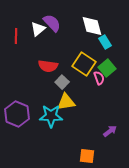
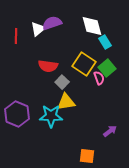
purple semicircle: rotated 66 degrees counterclockwise
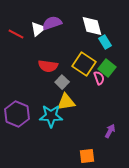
red line: moved 2 px up; rotated 63 degrees counterclockwise
green square: rotated 12 degrees counterclockwise
purple arrow: rotated 24 degrees counterclockwise
orange square: rotated 14 degrees counterclockwise
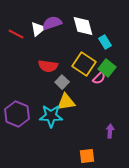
white diamond: moved 9 px left
pink semicircle: rotated 64 degrees clockwise
purple arrow: rotated 24 degrees counterclockwise
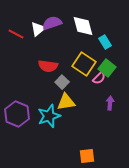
cyan star: moved 2 px left; rotated 20 degrees counterclockwise
purple arrow: moved 28 px up
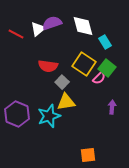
purple arrow: moved 2 px right, 4 px down
orange square: moved 1 px right, 1 px up
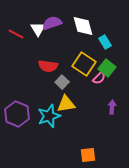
white triangle: rotated 21 degrees counterclockwise
yellow triangle: moved 2 px down
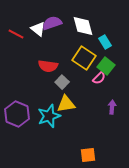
white triangle: rotated 21 degrees counterclockwise
yellow square: moved 6 px up
green square: moved 1 px left, 2 px up
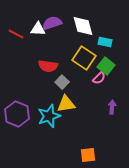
white triangle: rotated 35 degrees counterclockwise
cyan rectangle: rotated 48 degrees counterclockwise
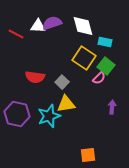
white triangle: moved 3 px up
red semicircle: moved 13 px left, 11 px down
purple hexagon: rotated 10 degrees counterclockwise
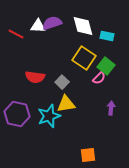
cyan rectangle: moved 2 px right, 6 px up
purple arrow: moved 1 px left, 1 px down
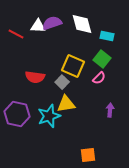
white diamond: moved 1 px left, 2 px up
yellow square: moved 11 px left, 8 px down; rotated 10 degrees counterclockwise
green square: moved 4 px left, 7 px up
purple arrow: moved 1 px left, 2 px down
